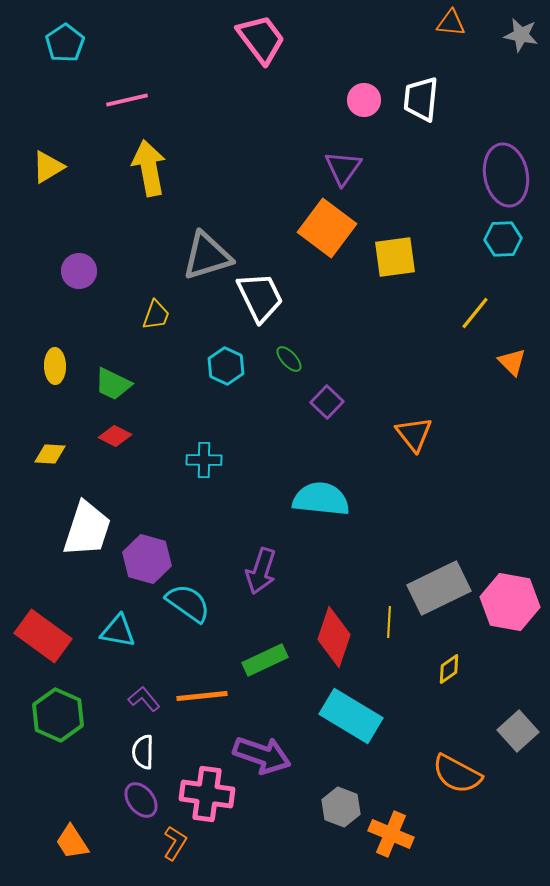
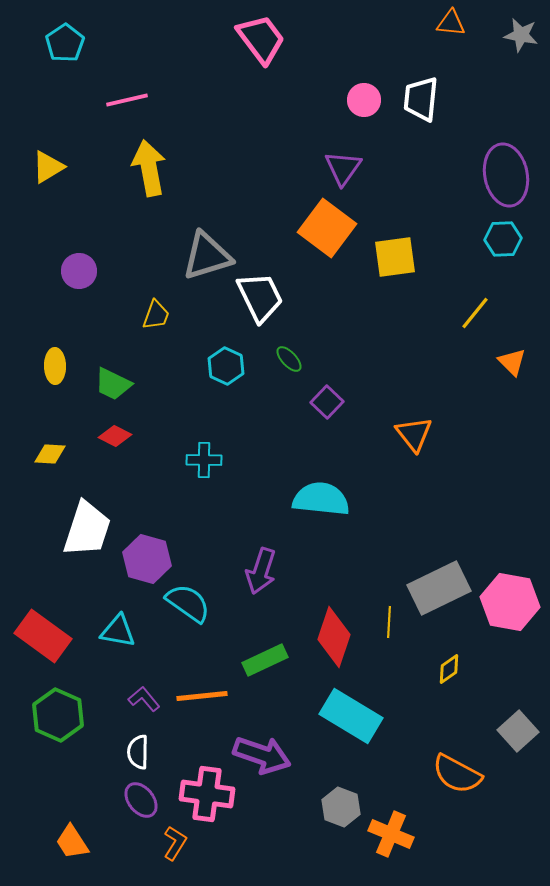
white semicircle at (143, 752): moved 5 px left
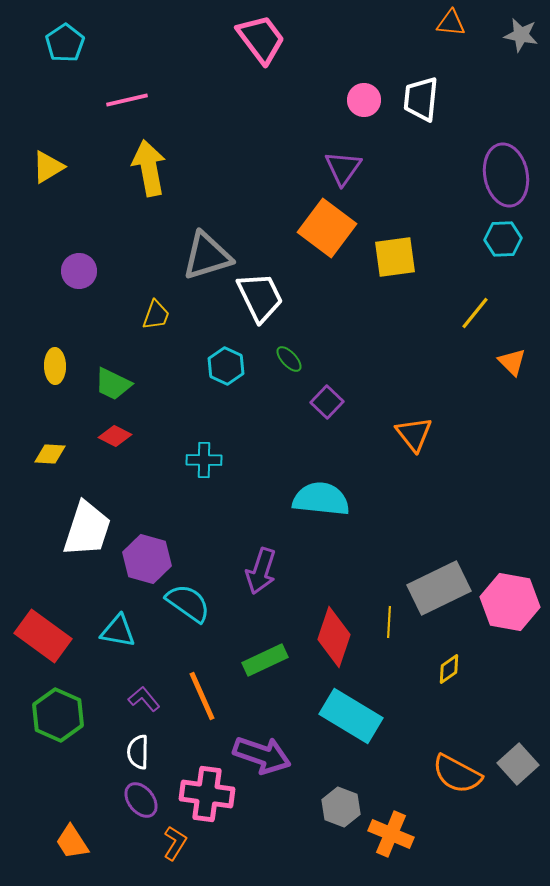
orange line at (202, 696): rotated 72 degrees clockwise
gray square at (518, 731): moved 33 px down
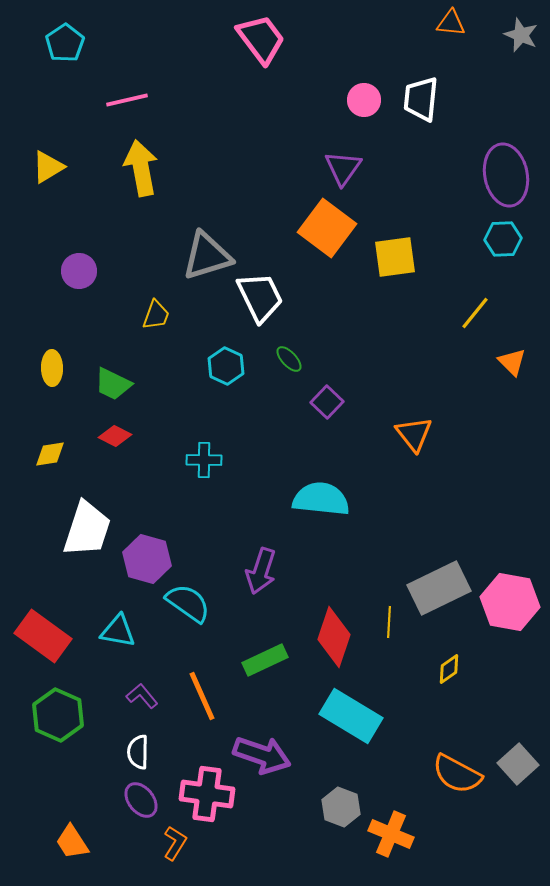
gray star at (521, 35): rotated 12 degrees clockwise
yellow arrow at (149, 168): moved 8 px left
yellow ellipse at (55, 366): moved 3 px left, 2 px down
yellow diamond at (50, 454): rotated 12 degrees counterclockwise
purple L-shape at (144, 699): moved 2 px left, 3 px up
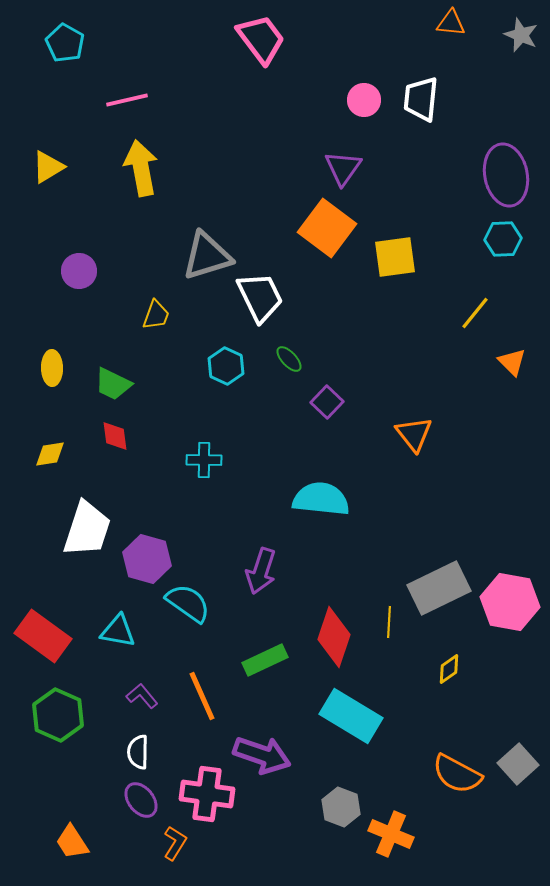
cyan pentagon at (65, 43): rotated 9 degrees counterclockwise
red diamond at (115, 436): rotated 56 degrees clockwise
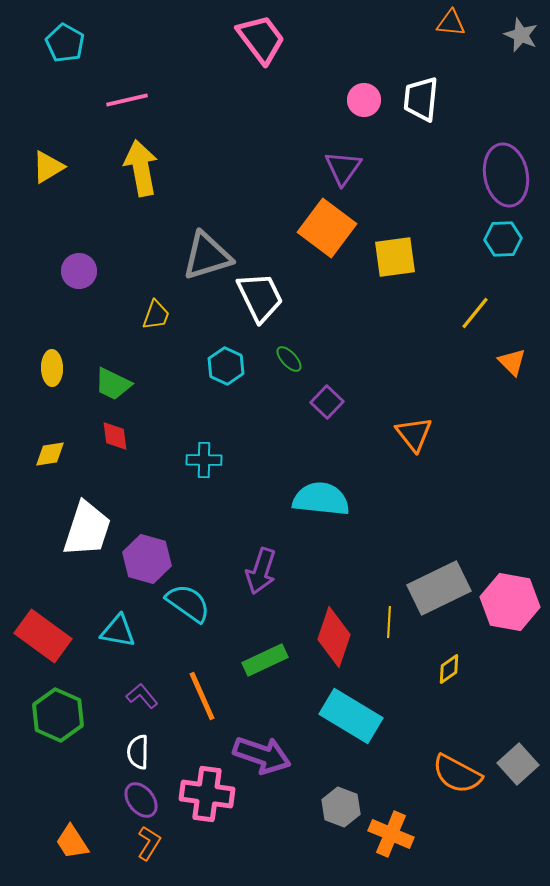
orange L-shape at (175, 843): moved 26 px left
